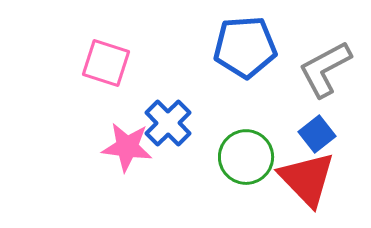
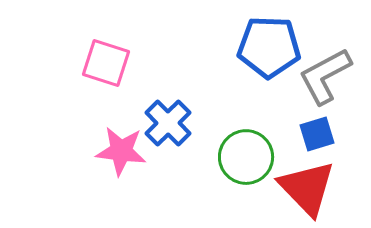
blue pentagon: moved 24 px right; rotated 6 degrees clockwise
gray L-shape: moved 7 px down
blue square: rotated 21 degrees clockwise
pink star: moved 6 px left, 4 px down
red triangle: moved 9 px down
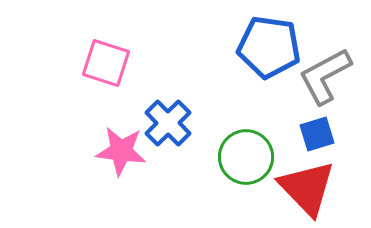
blue pentagon: rotated 6 degrees clockwise
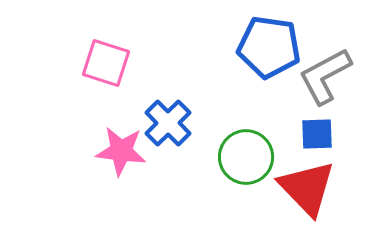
blue square: rotated 15 degrees clockwise
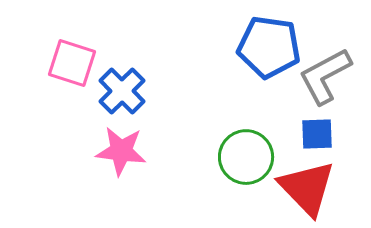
pink square: moved 34 px left
blue cross: moved 46 px left, 32 px up
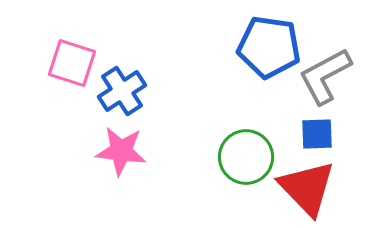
blue cross: rotated 12 degrees clockwise
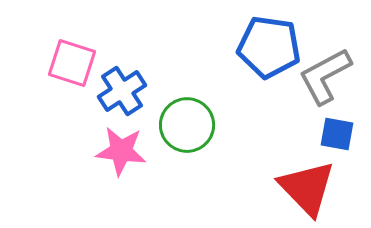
blue square: moved 20 px right; rotated 12 degrees clockwise
green circle: moved 59 px left, 32 px up
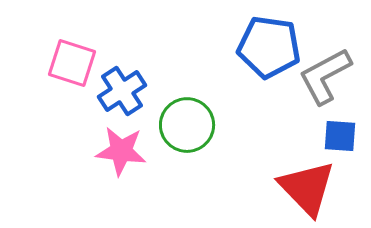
blue square: moved 3 px right, 2 px down; rotated 6 degrees counterclockwise
